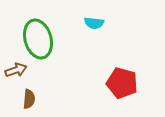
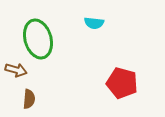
brown arrow: rotated 35 degrees clockwise
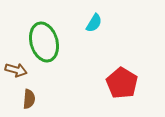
cyan semicircle: rotated 66 degrees counterclockwise
green ellipse: moved 6 px right, 3 px down
red pentagon: rotated 16 degrees clockwise
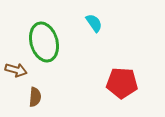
cyan semicircle: rotated 66 degrees counterclockwise
red pentagon: rotated 28 degrees counterclockwise
brown semicircle: moved 6 px right, 2 px up
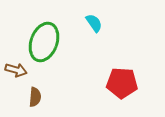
green ellipse: rotated 36 degrees clockwise
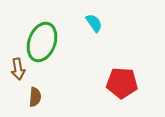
green ellipse: moved 2 px left
brown arrow: moved 2 px right, 1 px up; rotated 65 degrees clockwise
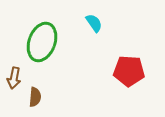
brown arrow: moved 4 px left, 9 px down; rotated 20 degrees clockwise
red pentagon: moved 7 px right, 12 px up
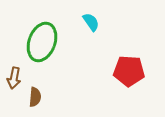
cyan semicircle: moved 3 px left, 1 px up
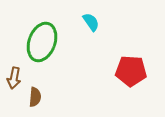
red pentagon: moved 2 px right
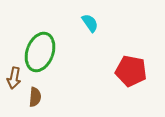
cyan semicircle: moved 1 px left, 1 px down
green ellipse: moved 2 px left, 10 px down
red pentagon: rotated 8 degrees clockwise
